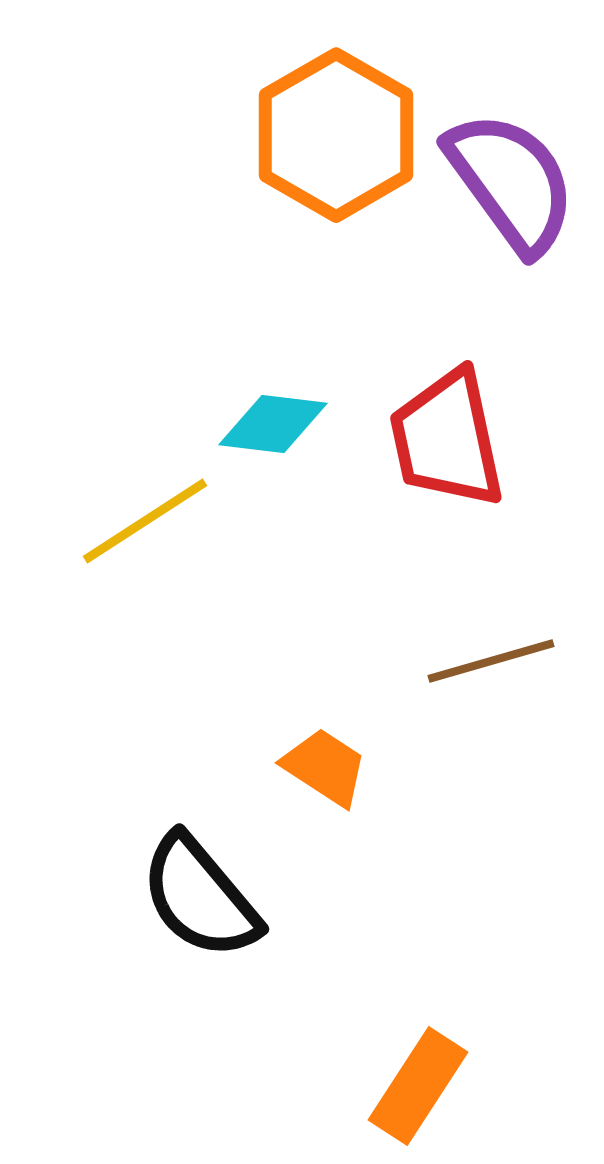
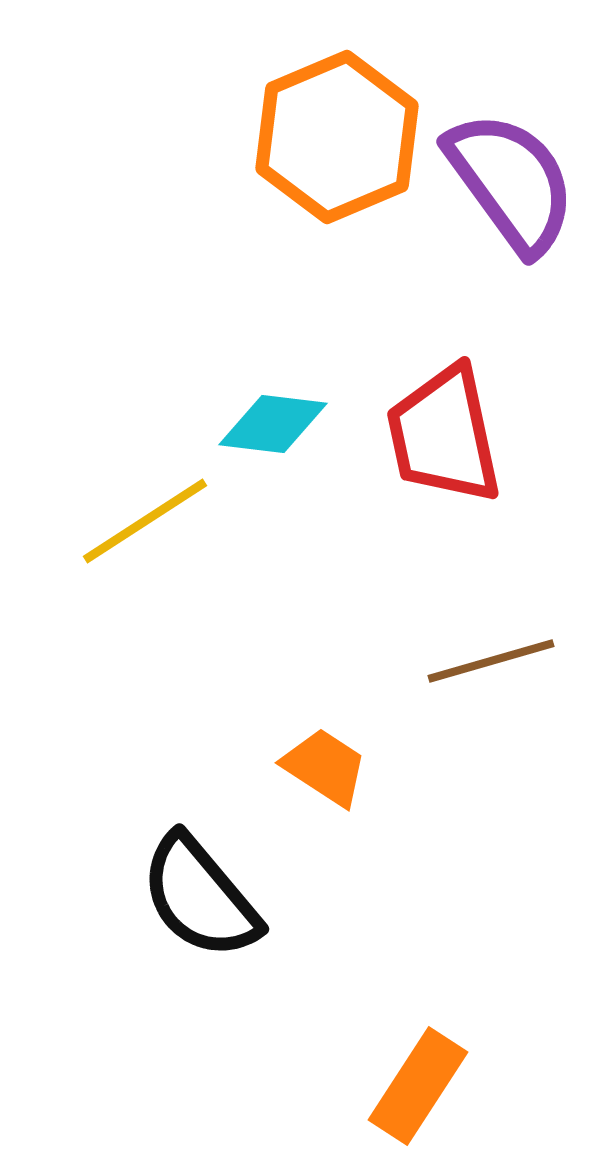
orange hexagon: moved 1 px right, 2 px down; rotated 7 degrees clockwise
red trapezoid: moved 3 px left, 4 px up
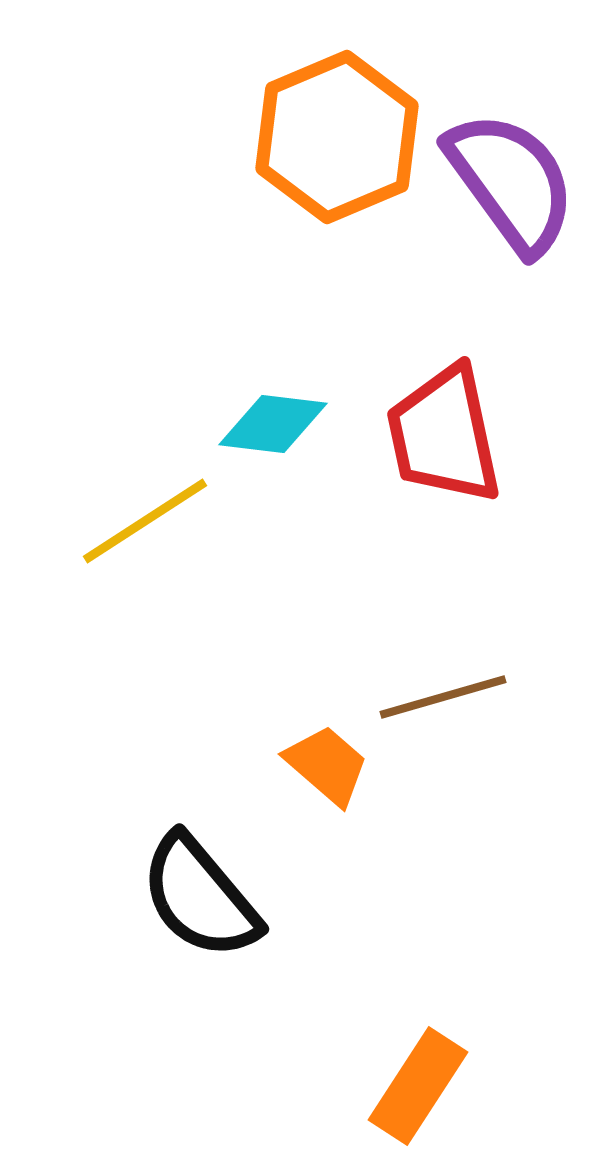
brown line: moved 48 px left, 36 px down
orange trapezoid: moved 2 px right, 2 px up; rotated 8 degrees clockwise
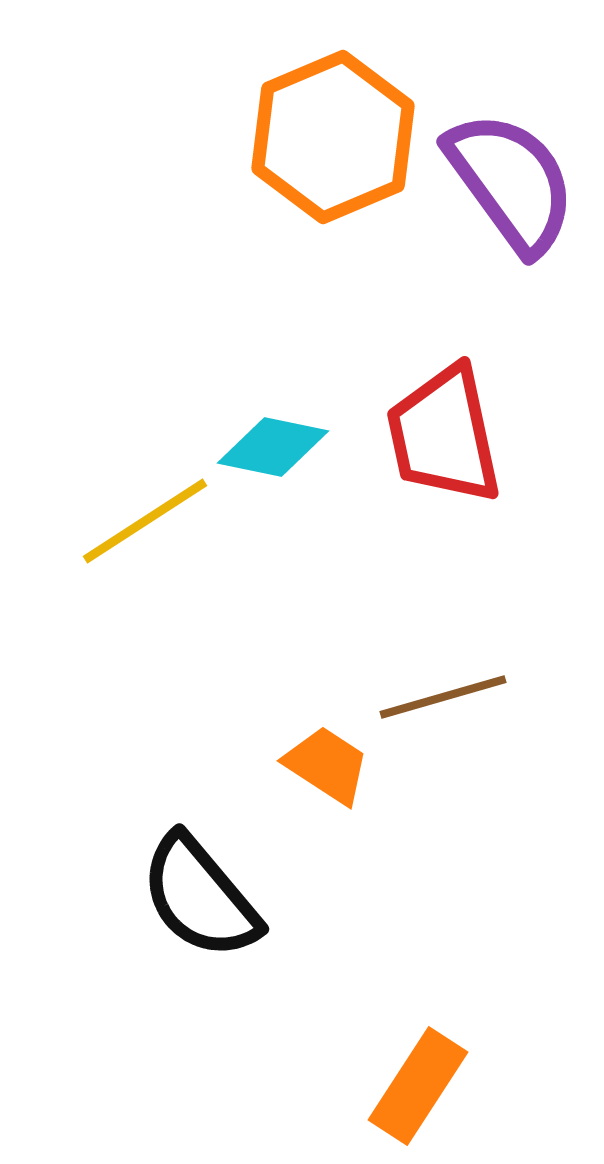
orange hexagon: moved 4 px left
cyan diamond: moved 23 px down; rotated 5 degrees clockwise
orange trapezoid: rotated 8 degrees counterclockwise
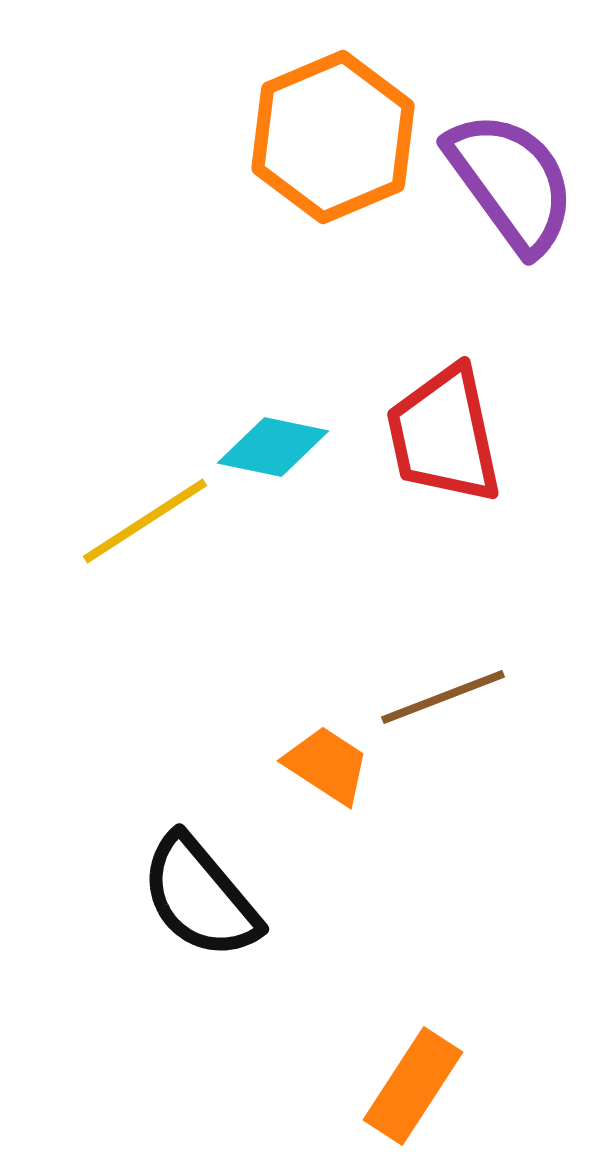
brown line: rotated 5 degrees counterclockwise
orange rectangle: moved 5 px left
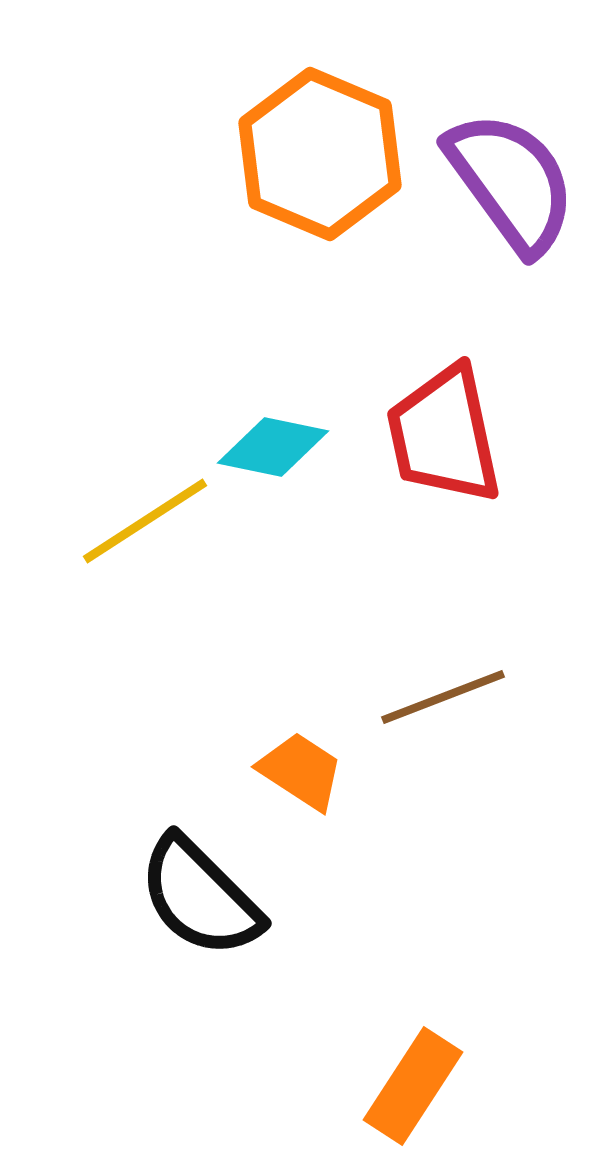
orange hexagon: moved 13 px left, 17 px down; rotated 14 degrees counterclockwise
orange trapezoid: moved 26 px left, 6 px down
black semicircle: rotated 5 degrees counterclockwise
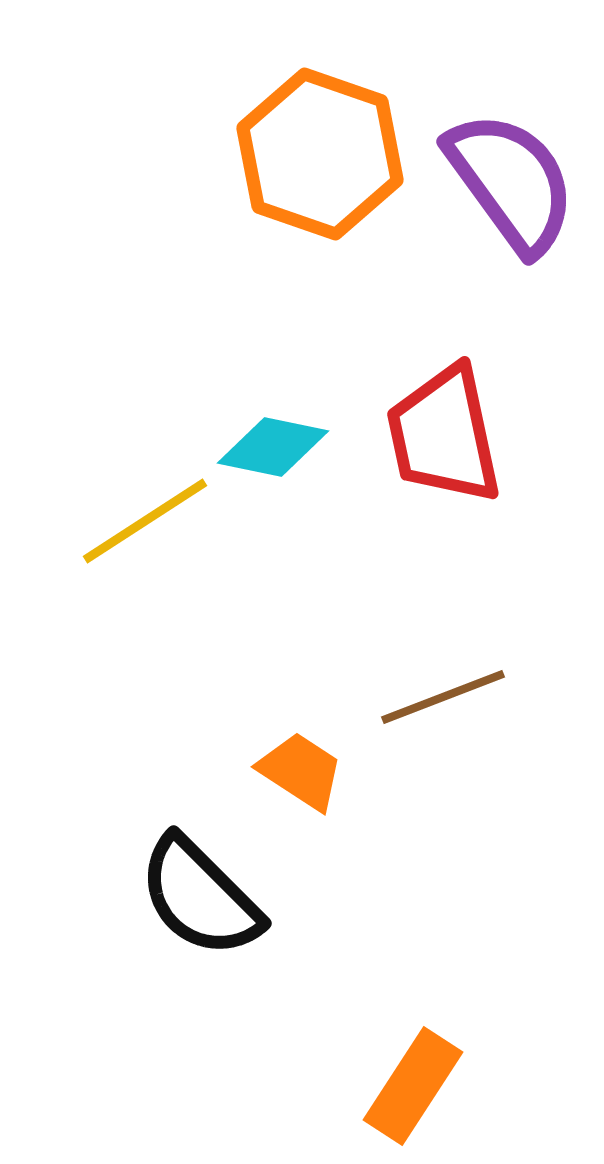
orange hexagon: rotated 4 degrees counterclockwise
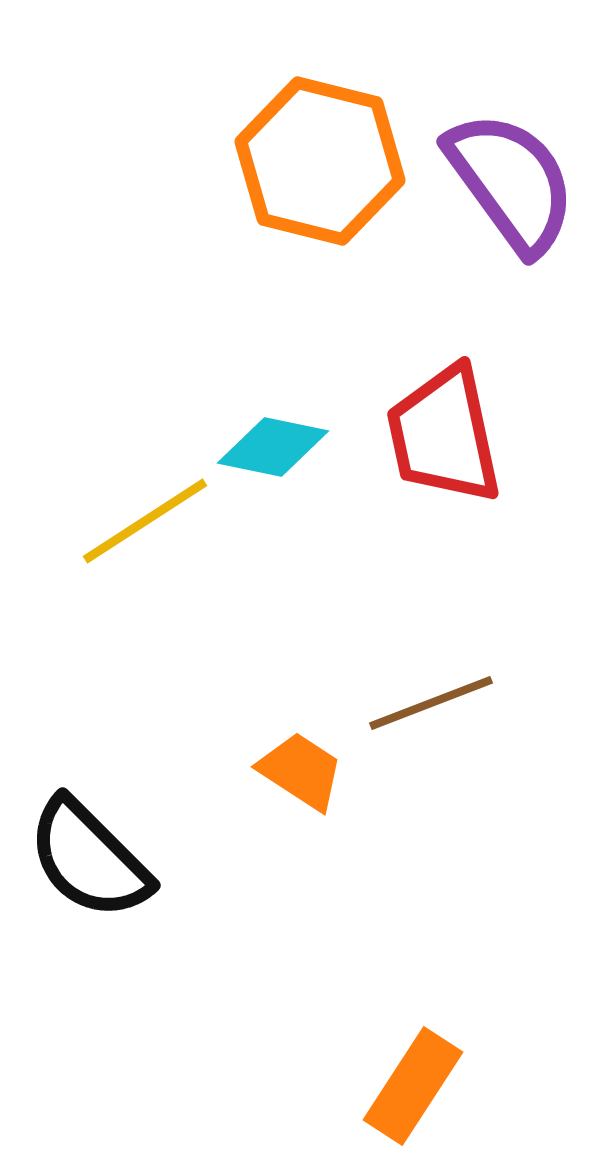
orange hexagon: moved 7 px down; rotated 5 degrees counterclockwise
brown line: moved 12 px left, 6 px down
black semicircle: moved 111 px left, 38 px up
